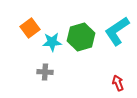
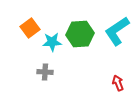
green hexagon: moved 1 px left, 3 px up; rotated 12 degrees clockwise
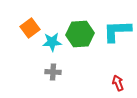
cyan L-shape: rotated 32 degrees clockwise
gray cross: moved 8 px right
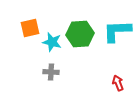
orange square: rotated 24 degrees clockwise
cyan star: rotated 18 degrees clockwise
gray cross: moved 2 px left
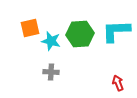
cyan L-shape: moved 1 px left
cyan star: moved 1 px left, 1 px up
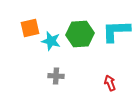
gray cross: moved 5 px right, 4 px down
red arrow: moved 8 px left
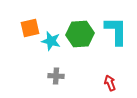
cyan L-shape: rotated 92 degrees clockwise
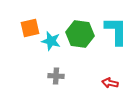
green hexagon: rotated 12 degrees clockwise
red arrow: rotated 56 degrees counterclockwise
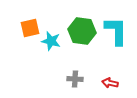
green hexagon: moved 2 px right, 3 px up
gray cross: moved 19 px right, 3 px down
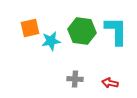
cyan star: rotated 24 degrees counterclockwise
